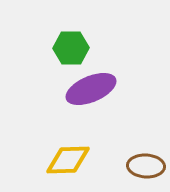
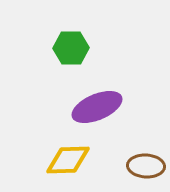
purple ellipse: moved 6 px right, 18 px down
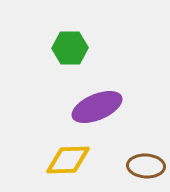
green hexagon: moved 1 px left
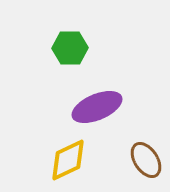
yellow diamond: rotated 24 degrees counterclockwise
brown ellipse: moved 6 px up; rotated 54 degrees clockwise
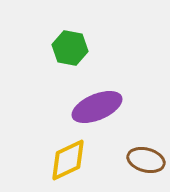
green hexagon: rotated 12 degrees clockwise
brown ellipse: rotated 42 degrees counterclockwise
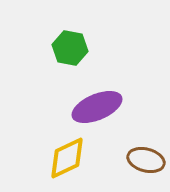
yellow diamond: moved 1 px left, 2 px up
